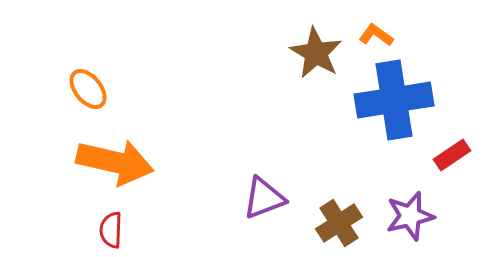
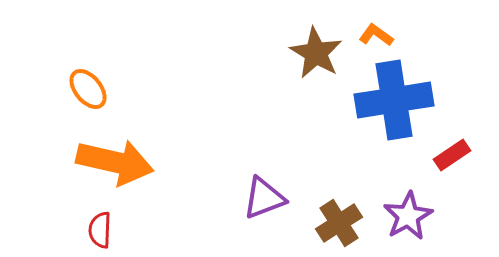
purple star: moved 2 px left; rotated 15 degrees counterclockwise
red semicircle: moved 11 px left
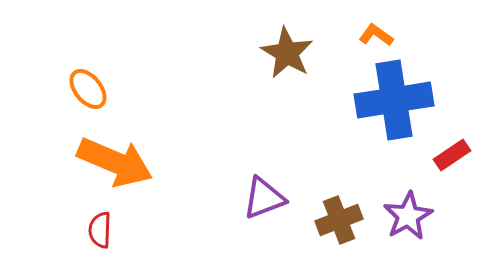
brown star: moved 29 px left
orange arrow: rotated 10 degrees clockwise
brown cross: moved 3 px up; rotated 12 degrees clockwise
